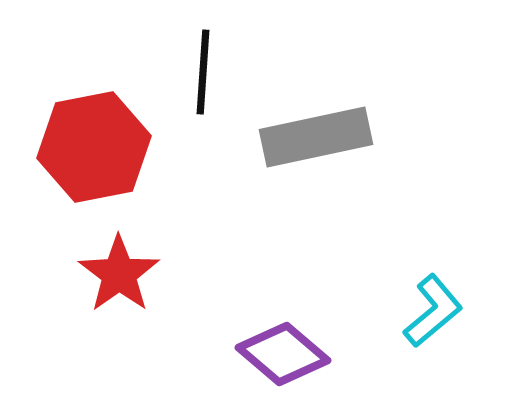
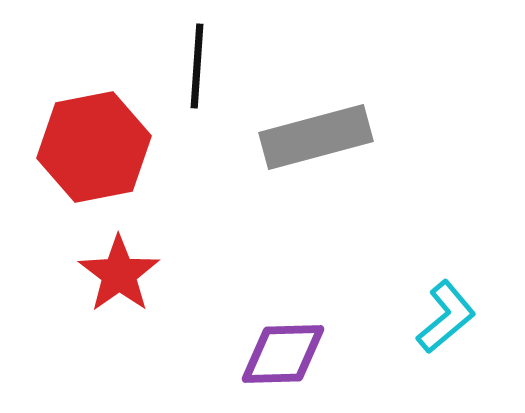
black line: moved 6 px left, 6 px up
gray rectangle: rotated 3 degrees counterclockwise
cyan L-shape: moved 13 px right, 6 px down
purple diamond: rotated 42 degrees counterclockwise
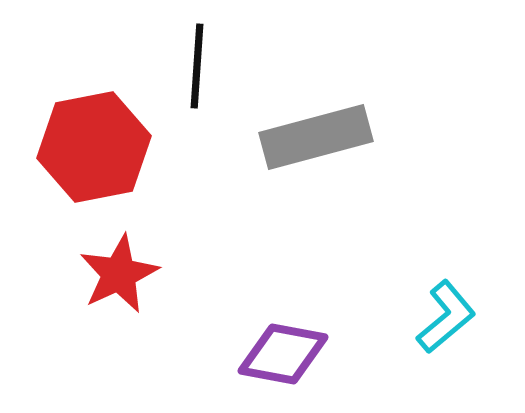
red star: rotated 10 degrees clockwise
purple diamond: rotated 12 degrees clockwise
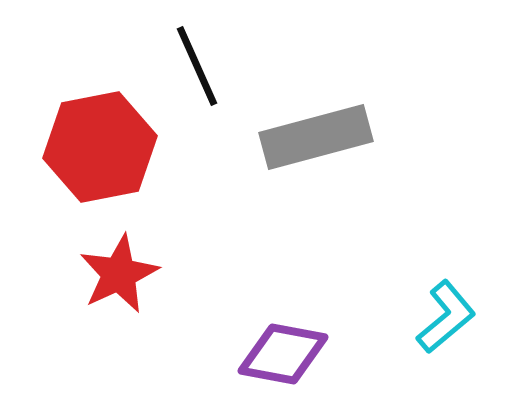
black line: rotated 28 degrees counterclockwise
red hexagon: moved 6 px right
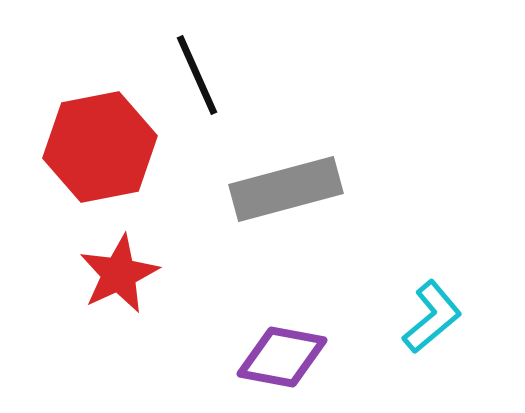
black line: moved 9 px down
gray rectangle: moved 30 px left, 52 px down
cyan L-shape: moved 14 px left
purple diamond: moved 1 px left, 3 px down
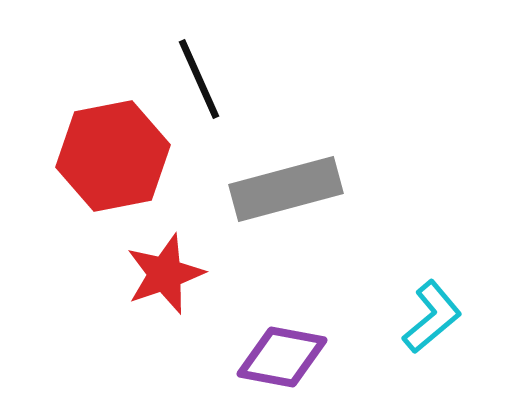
black line: moved 2 px right, 4 px down
red hexagon: moved 13 px right, 9 px down
red star: moved 46 px right; rotated 6 degrees clockwise
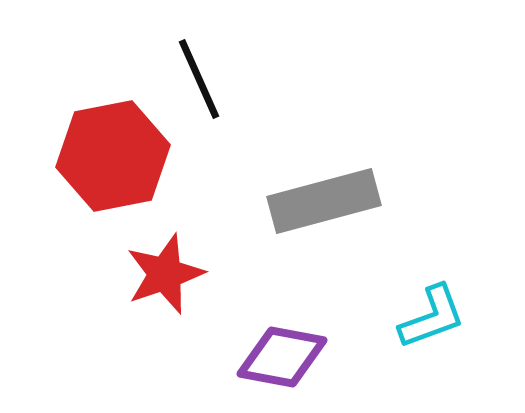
gray rectangle: moved 38 px right, 12 px down
cyan L-shape: rotated 20 degrees clockwise
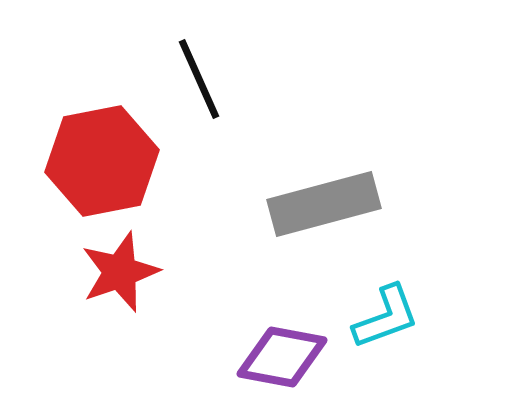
red hexagon: moved 11 px left, 5 px down
gray rectangle: moved 3 px down
red star: moved 45 px left, 2 px up
cyan L-shape: moved 46 px left
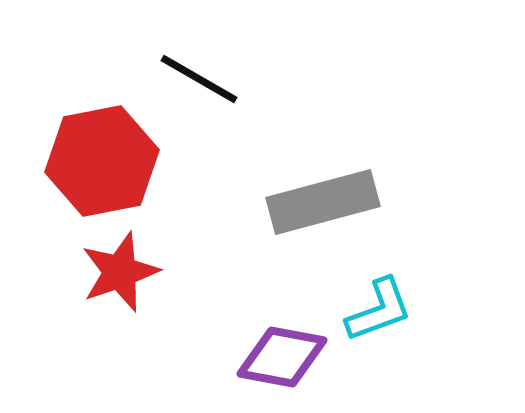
black line: rotated 36 degrees counterclockwise
gray rectangle: moved 1 px left, 2 px up
cyan L-shape: moved 7 px left, 7 px up
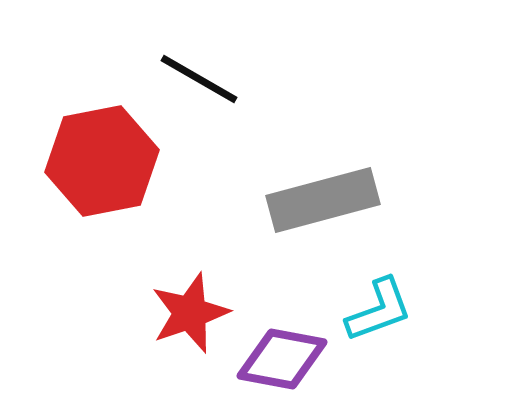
gray rectangle: moved 2 px up
red star: moved 70 px right, 41 px down
purple diamond: moved 2 px down
